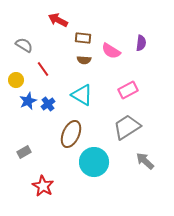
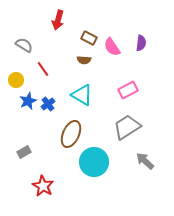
red arrow: rotated 102 degrees counterclockwise
brown rectangle: moved 6 px right; rotated 21 degrees clockwise
pink semicircle: moved 1 px right, 4 px up; rotated 24 degrees clockwise
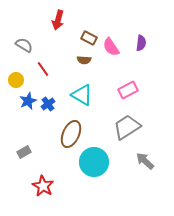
pink semicircle: moved 1 px left
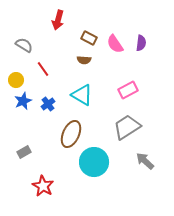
pink semicircle: moved 4 px right, 3 px up
blue star: moved 5 px left
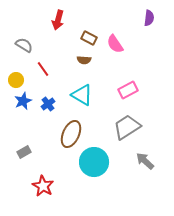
purple semicircle: moved 8 px right, 25 px up
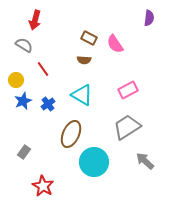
red arrow: moved 23 px left
gray rectangle: rotated 24 degrees counterclockwise
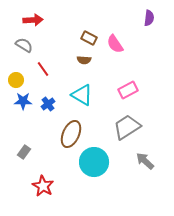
red arrow: moved 2 px left; rotated 108 degrees counterclockwise
blue star: rotated 24 degrees clockwise
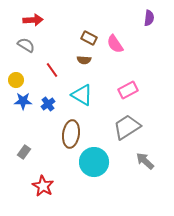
gray semicircle: moved 2 px right
red line: moved 9 px right, 1 px down
brown ellipse: rotated 16 degrees counterclockwise
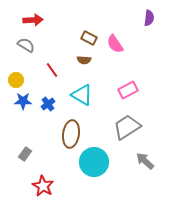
gray rectangle: moved 1 px right, 2 px down
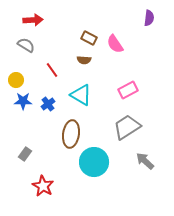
cyan triangle: moved 1 px left
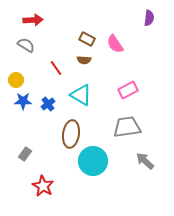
brown rectangle: moved 2 px left, 1 px down
red line: moved 4 px right, 2 px up
gray trapezoid: rotated 24 degrees clockwise
cyan circle: moved 1 px left, 1 px up
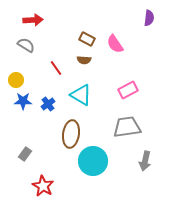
gray arrow: rotated 120 degrees counterclockwise
